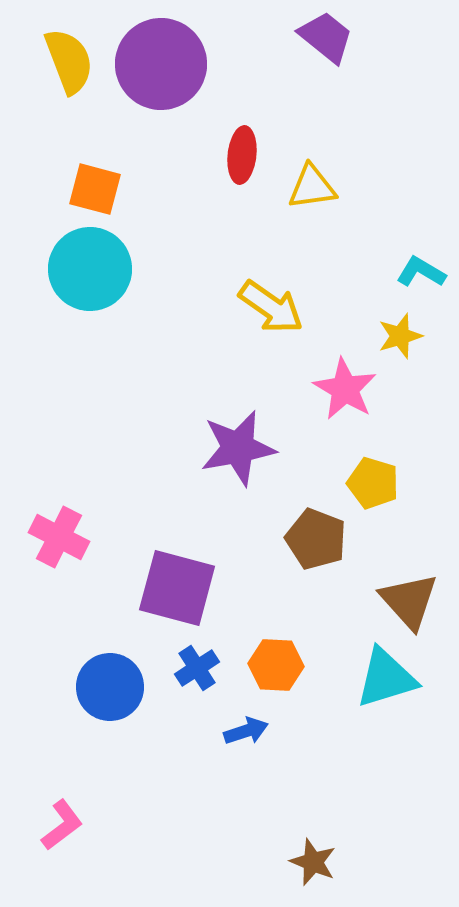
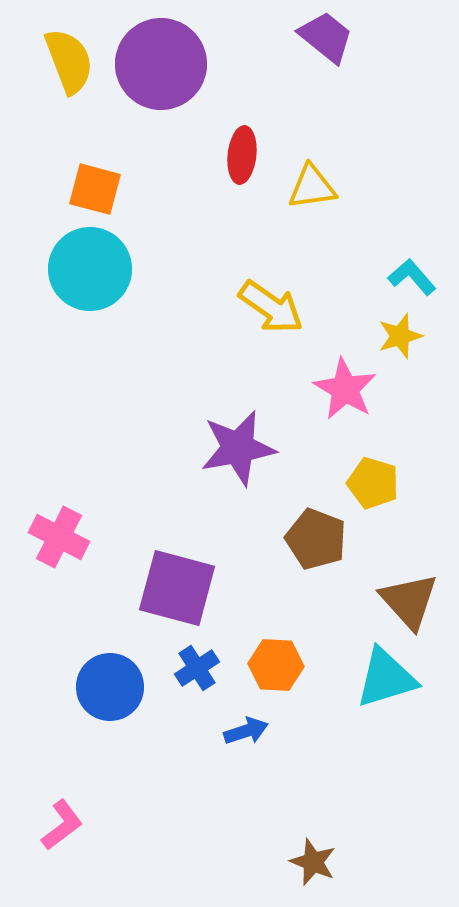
cyan L-shape: moved 9 px left, 5 px down; rotated 18 degrees clockwise
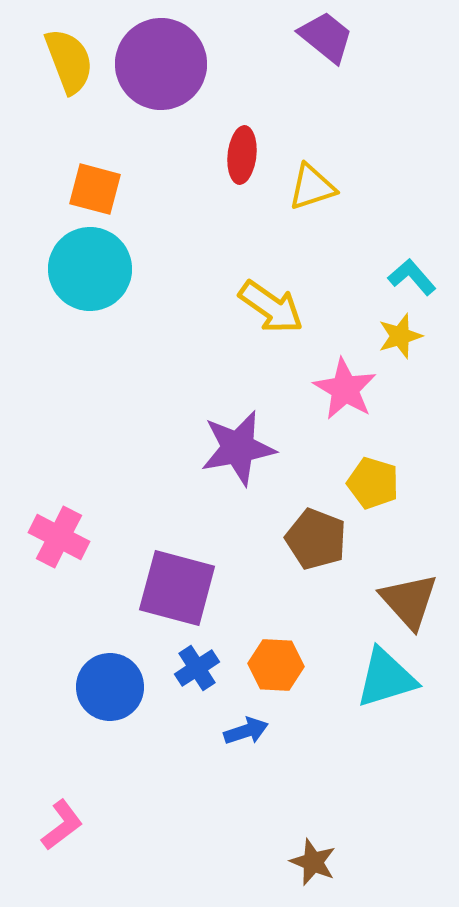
yellow triangle: rotated 10 degrees counterclockwise
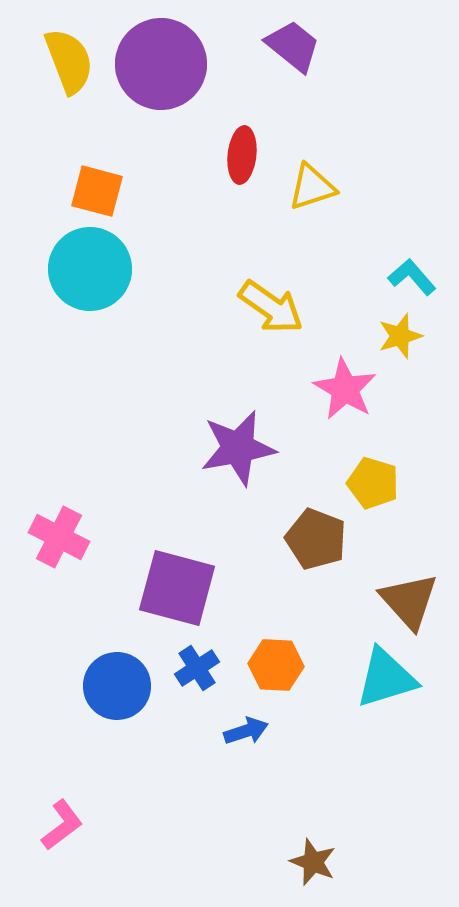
purple trapezoid: moved 33 px left, 9 px down
orange square: moved 2 px right, 2 px down
blue circle: moved 7 px right, 1 px up
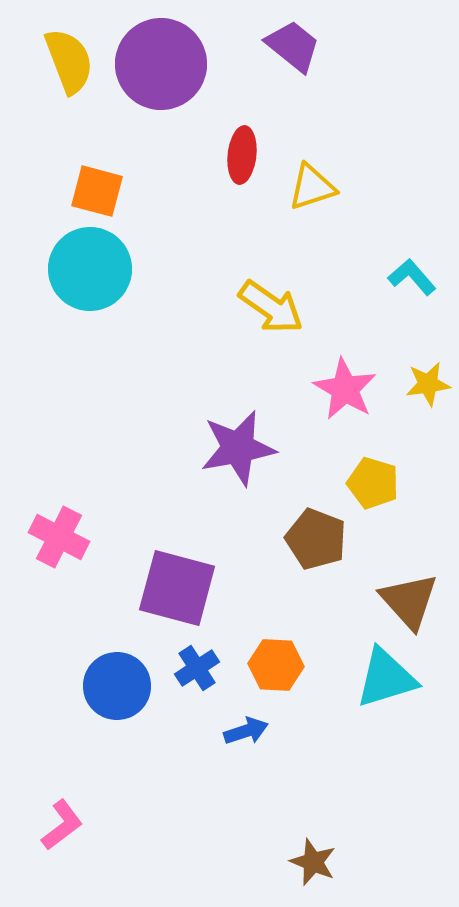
yellow star: moved 28 px right, 48 px down; rotated 9 degrees clockwise
